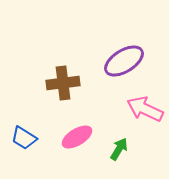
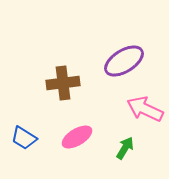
green arrow: moved 6 px right, 1 px up
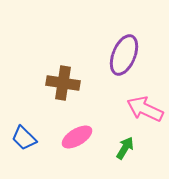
purple ellipse: moved 6 px up; rotated 36 degrees counterclockwise
brown cross: rotated 16 degrees clockwise
blue trapezoid: rotated 12 degrees clockwise
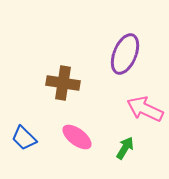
purple ellipse: moved 1 px right, 1 px up
pink ellipse: rotated 68 degrees clockwise
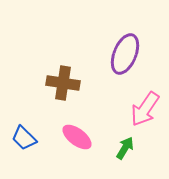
pink arrow: rotated 81 degrees counterclockwise
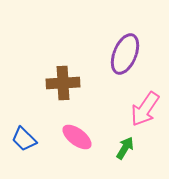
brown cross: rotated 12 degrees counterclockwise
blue trapezoid: moved 1 px down
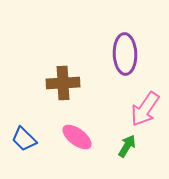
purple ellipse: rotated 24 degrees counterclockwise
green arrow: moved 2 px right, 2 px up
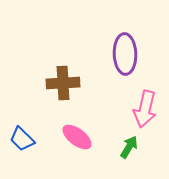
pink arrow: rotated 21 degrees counterclockwise
blue trapezoid: moved 2 px left
green arrow: moved 2 px right, 1 px down
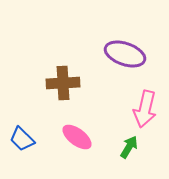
purple ellipse: rotated 69 degrees counterclockwise
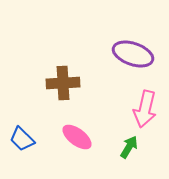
purple ellipse: moved 8 px right
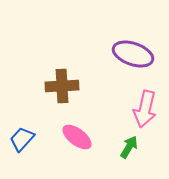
brown cross: moved 1 px left, 3 px down
blue trapezoid: rotated 88 degrees clockwise
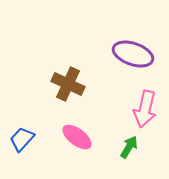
brown cross: moved 6 px right, 2 px up; rotated 28 degrees clockwise
